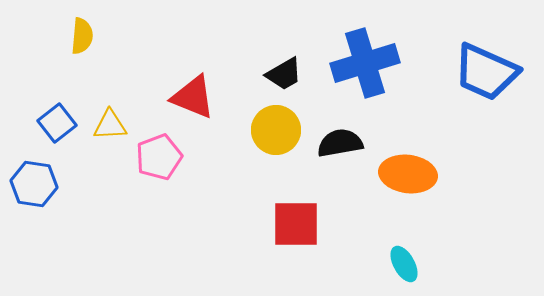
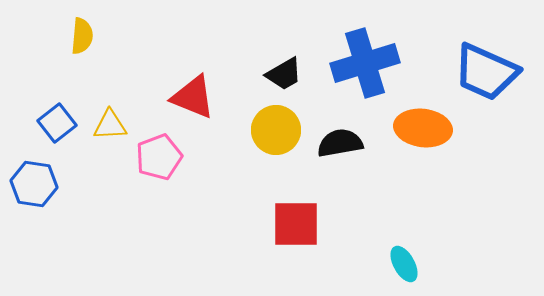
orange ellipse: moved 15 px right, 46 px up
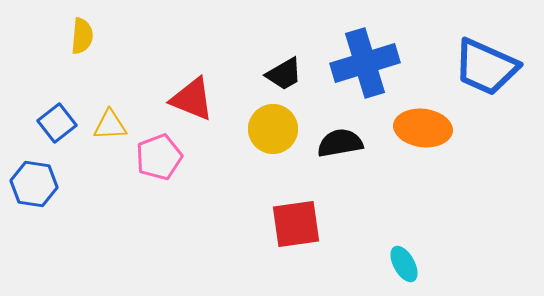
blue trapezoid: moved 5 px up
red triangle: moved 1 px left, 2 px down
yellow circle: moved 3 px left, 1 px up
red square: rotated 8 degrees counterclockwise
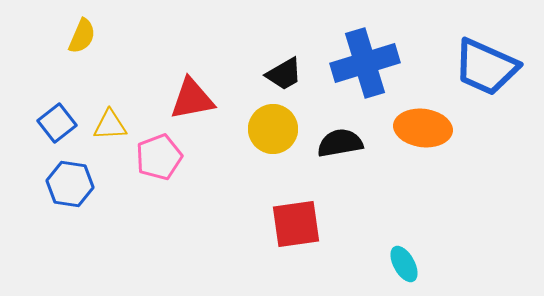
yellow semicircle: rotated 18 degrees clockwise
red triangle: rotated 33 degrees counterclockwise
blue hexagon: moved 36 px right
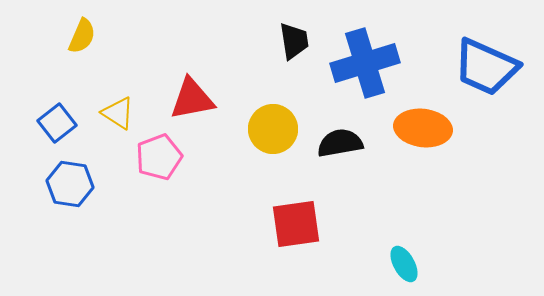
black trapezoid: moved 10 px right, 33 px up; rotated 69 degrees counterclockwise
yellow triangle: moved 8 px right, 12 px up; rotated 36 degrees clockwise
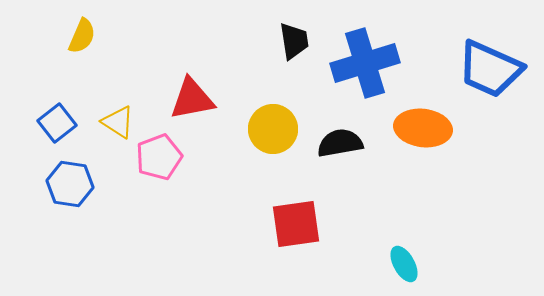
blue trapezoid: moved 4 px right, 2 px down
yellow triangle: moved 9 px down
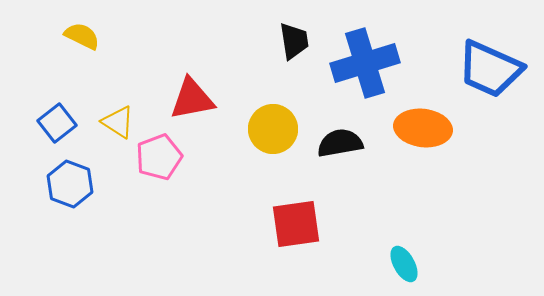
yellow semicircle: rotated 87 degrees counterclockwise
blue hexagon: rotated 12 degrees clockwise
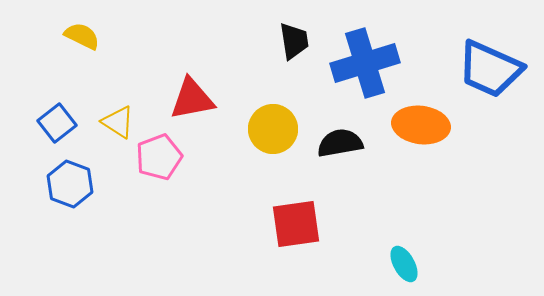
orange ellipse: moved 2 px left, 3 px up
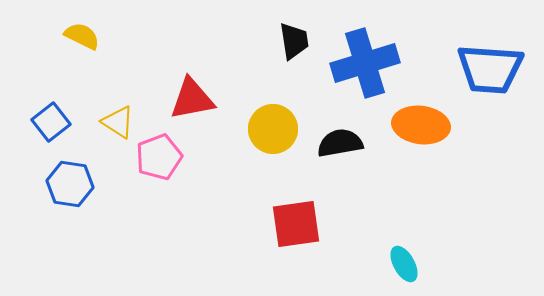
blue trapezoid: rotated 20 degrees counterclockwise
blue square: moved 6 px left, 1 px up
blue hexagon: rotated 12 degrees counterclockwise
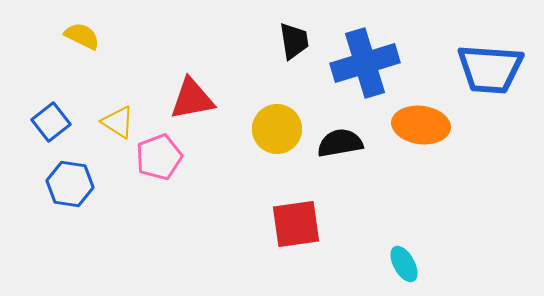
yellow circle: moved 4 px right
